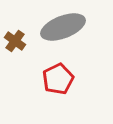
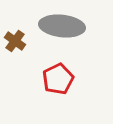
gray ellipse: moved 1 px left, 1 px up; rotated 27 degrees clockwise
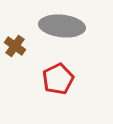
brown cross: moved 5 px down
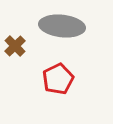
brown cross: rotated 10 degrees clockwise
